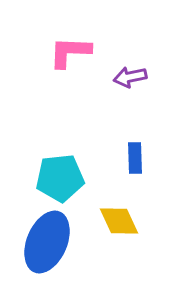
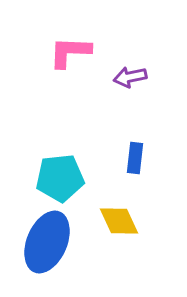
blue rectangle: rotated 8 degrees clockwise
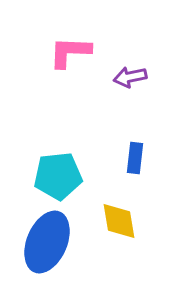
cyan pentagon: moved 2 px left, 2 px up
yellow diamond: rotated 15 degrees clockwise
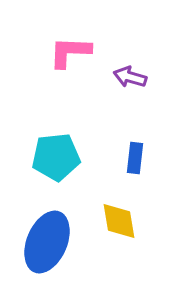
purple arrow: rotated 28 degrees clockwise
cyan pentagon: moved 2 px left, 19 px up
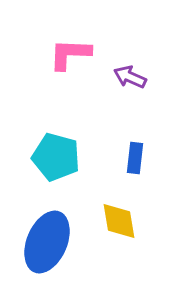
pink L-shape: moved 2 px down
purple arrow: rotated 8 degrees clockwise
cyan pentagon: rotated 21 degrees clockwise
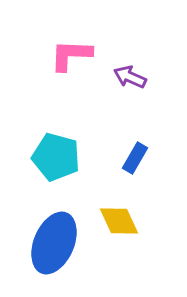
pink L-shape: moved 1 px right, 1 px down
blue rectangle: rotated 24 degrees clockwise
yellow diamond: rotated 15 degrees counterclockwise
blue ellipse: moved 7 px right, 1 px down
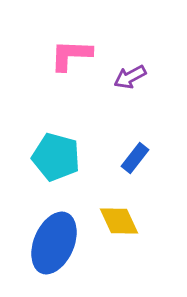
purple arrow: rotated 52 degrees counterclockwise
blue rectangle: rotated 8 degrees clockwise
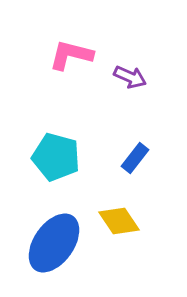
pink L-shape: rotated 12 degrees clockwise
purple arrow: rotated 128 degrees counterclockwise
yellow diamond: rotated 9 degrees counterclockwise
blue ellipse: rotated 12 degrees clockwise
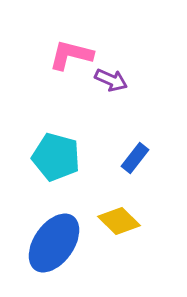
purple arrow: moved 19 px left, 3 px down
yellow diamond: rotated 12 degrees counterclockwise
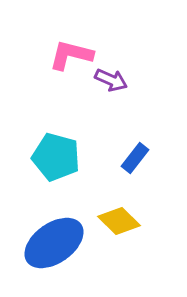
blue ellipse: rotated 20 degrees clockwise
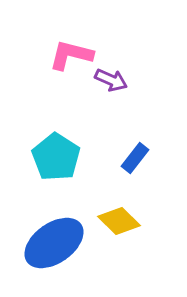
cyan pentagon: rotated 18 degrees clockwise
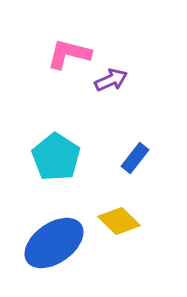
pink L-shape: moved 2 px left, 1 px up
purple arrow: rotated 48 degrees counterclockwise
